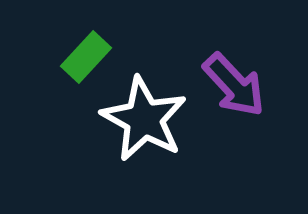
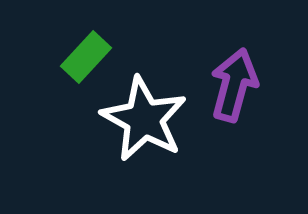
purple arrow: rotated 122 degrees counterclockwise
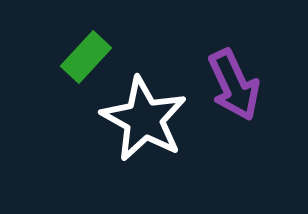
purple arrow: rotated 140 degrees clockwise
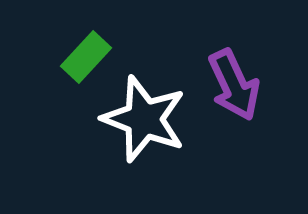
white star: rotated 8 degrees counterclockwise
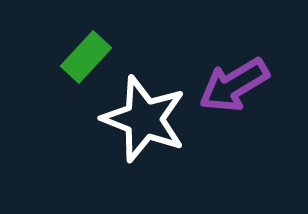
purple arrow: rotated 84 degrees clockwise
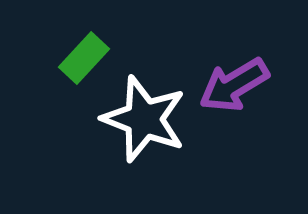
green rectangle: moved 2 px left, 1 px down
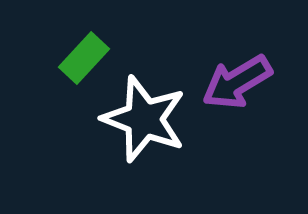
purple arrow: moved 3 px right, 3 px up
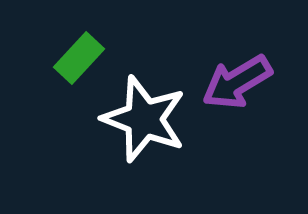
green rectangle: moved 5 px left
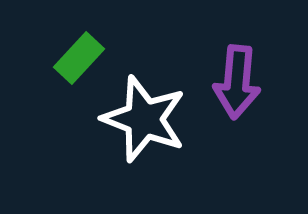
purple arrow: rotated 54 degrees counterclockwise
